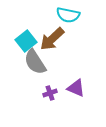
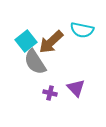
cyan semicircle: moved 14 px right, 15 px down
brown arrow: moved 1 px left, 3 px down
purple triangle: rotated 24 degrees clockwise
purple cross: rotated 32 degrees clockwise
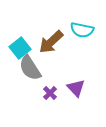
cyan square: moved 6 px left, 7 px down
gray semicircle: moved 5 px left, 6 px down
purple cross: rotated 32 degrees clockwise
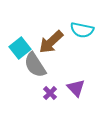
gray semicircle: moved 5 px right, 3 px up
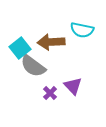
brown arrow: rotated 40 degrees clockwise
gray semicircle: moved 2 px left, 1 px down; rotated 20 degrees counterclockwise
purple triangle: moved 3 px left, 2 px up
